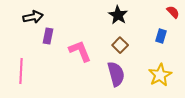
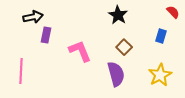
purple rectangle: moved 2 px left, 1 px up
brown square: moved 4 px right, 2 px down
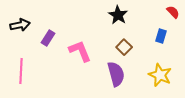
black arrow: moved 13 px left, 8 px down
purple rectangle: moved 2 px right, 3 px down; rotated 21 degrees clockwise
yellow star: rotated 20 degrees counterclockwise
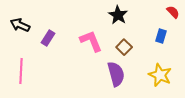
black arrow: rotated 144 degrees counterclockwise
pink L-shape: moved 11 px right, 10 px up
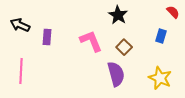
purple rectangle: moved 1 px left, 1 px up; rotated 28 degrees counterclockwise
yellow star: moved 3 px down
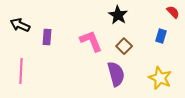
brown square: moved 1 px up
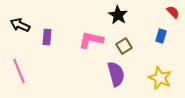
pink L-shape: moved 1 px up; rotated 55 degrees counterclockwise
brown square: rotated 14 degrees clockwise
pink line: moved 2 px left; rotated 25 degrees counterclockwise
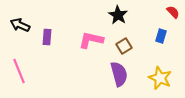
purple semicircle: moved 3 px right
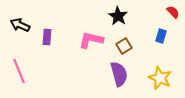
black star: moved 1 px down
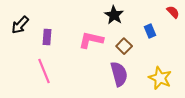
black star: moved 4 px left, 1 px up
black arrow: rotated 72 degrees counterclockwise
blue rectangle: moved 11 px left, 5 px up; rotated 40 degrees counterclockwise
brown square: rotated 14 degrees counterclockwise
pink line: moved 25 px right
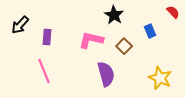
purple semicircle: moved 13 px left
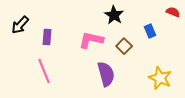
red semicircle: rotated 24 degrees counterclockwise
